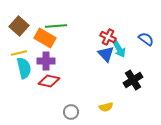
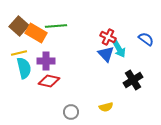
orange rectangle: moved 9 px left, 5 px up
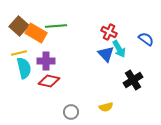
red cross: moved 1 px right, 5 px up
